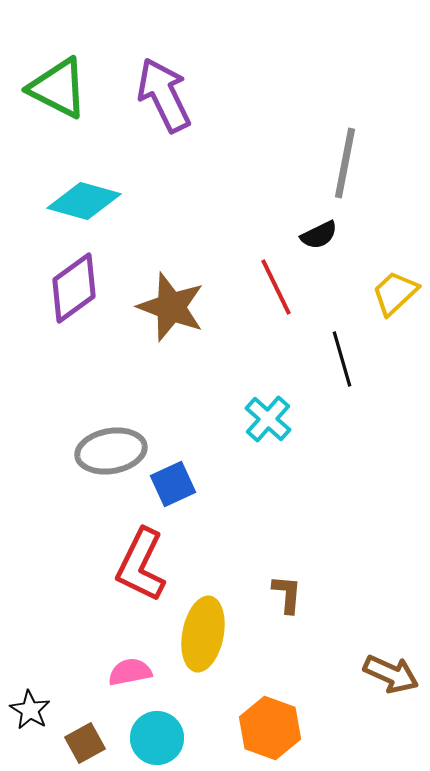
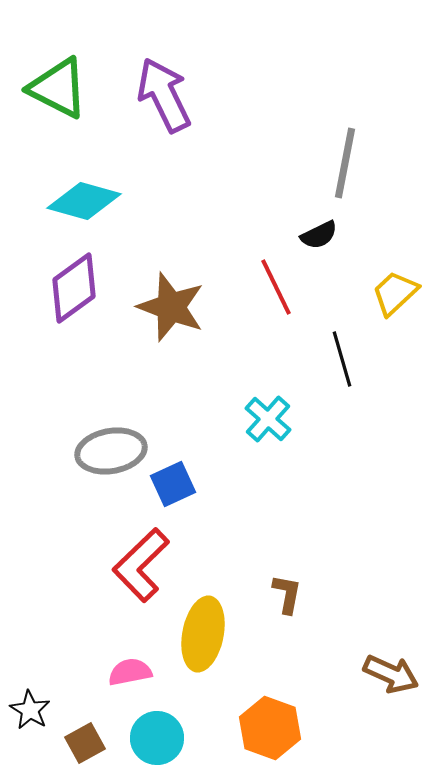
red L-shape: rotated 20 degrees clockwise
brown L-shape: rotated 6 degrees clockwise
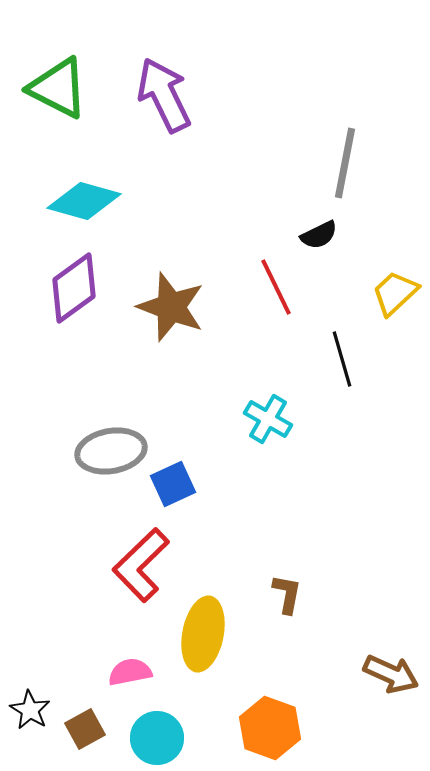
cyan cross: rotated 12 degrees counterclockwise
brown square: moved 14 px up
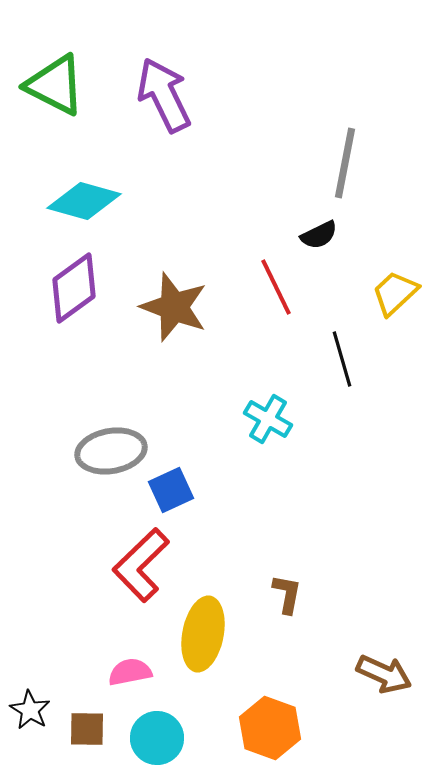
green triangle: moved 3 px left, 3 px up
brown star: moved 3 px right
blue square: moved 2 px left, 6 px down
brown arrow: moved 7 px left
brown square: moved 2 px right; rotated 30 degrees clockwise
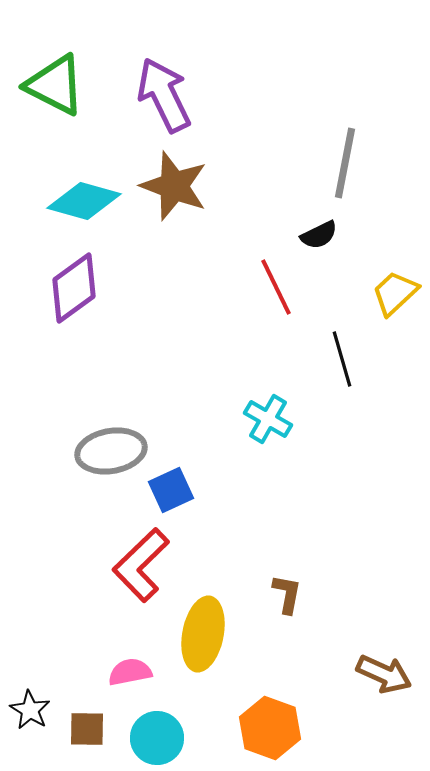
brown star: moved 121 px up
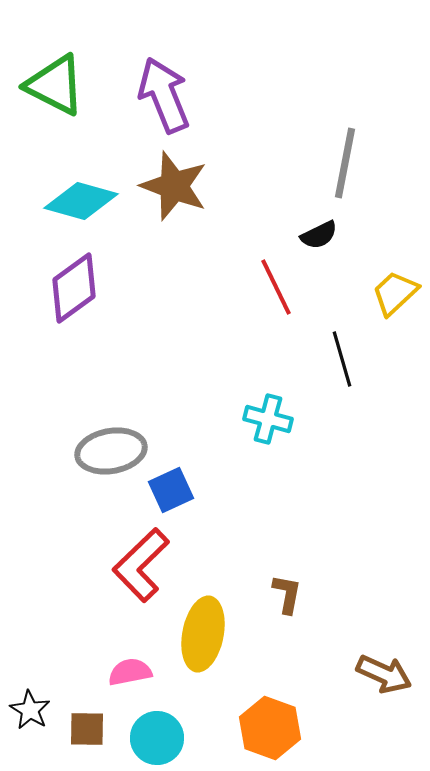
purple arrow: rotated 4 degrees clockwise
cyan diamond: moved 3 px left
cyan cross: rotated 15 degrees counterclockwise
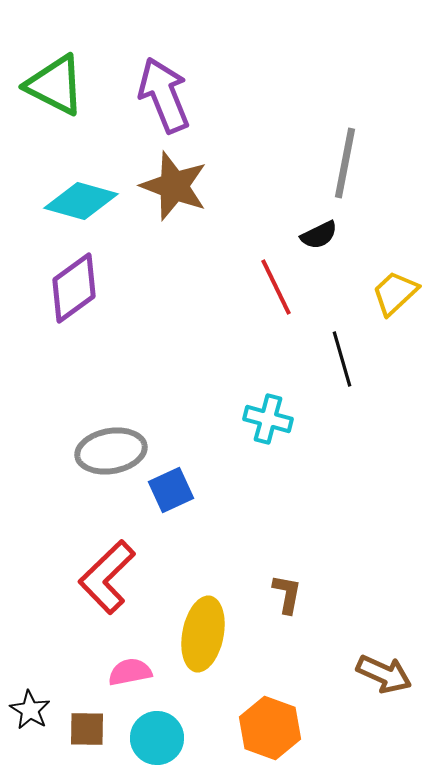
red L-shape: moved 34 px left, 12 px down
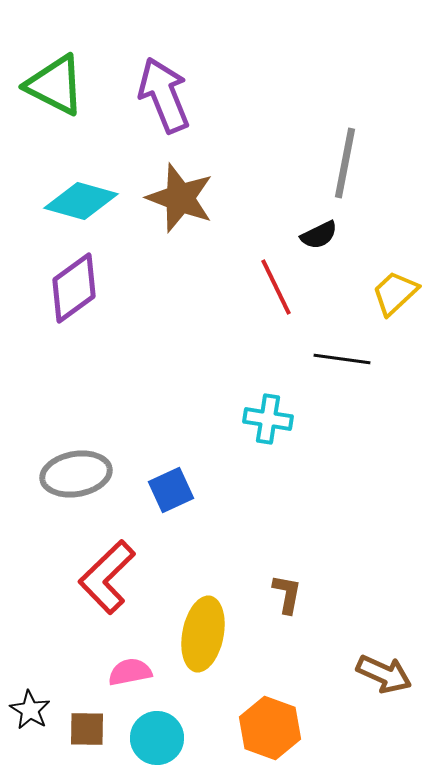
brown star: moved 6 px right, 12 px down
black line: rotated 66 degrees counterclockwise
cyan cross: rotated 6 degrees counterclockwise
gray ellipse: moved 35 px left, 23 px down
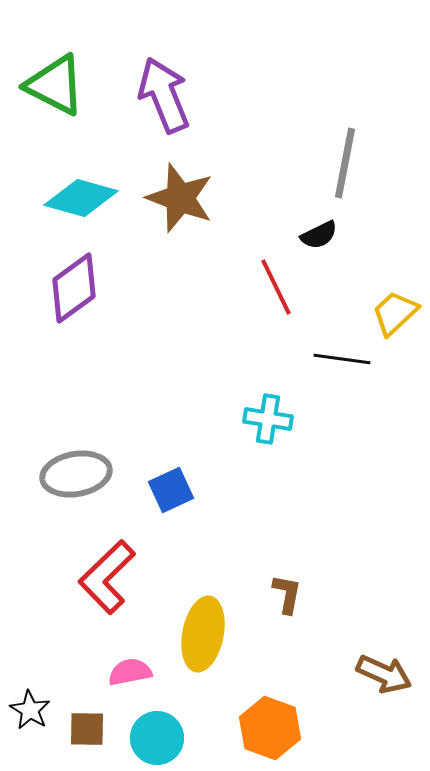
cyan diamond: moved 3 px up
yellow trapezoid: moved 20 px down
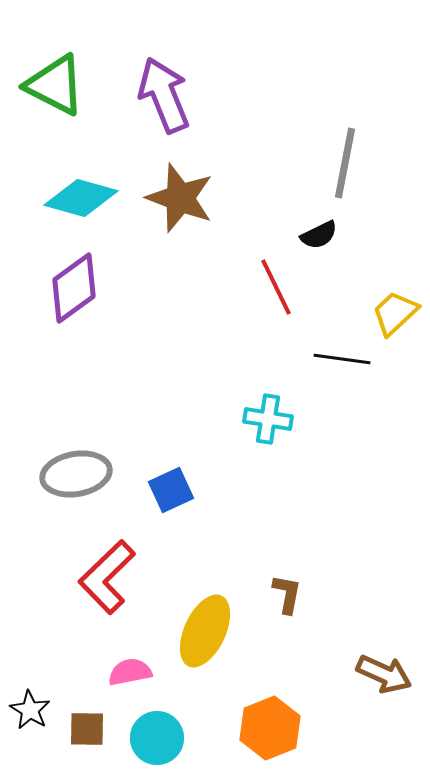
yellow ellipse: moved 2 px right, 3 px up; rotated 14 degrees clockwise
orange hexagon: rotated 18 degrees clockwise
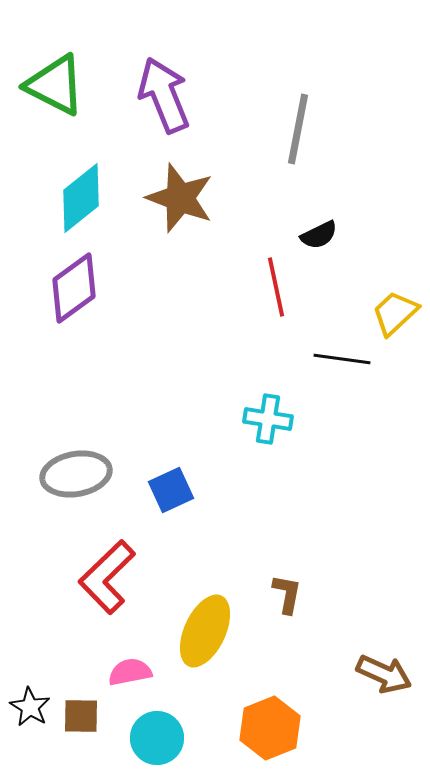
gray line: moved 47 px left, 34 px up
cyan diamond: rotated 54 degrees counterclockwise
red line: rotated 14 degrees clockwise
black star: moved 3 px up
brown square: moved 6 px left, 13 px up
